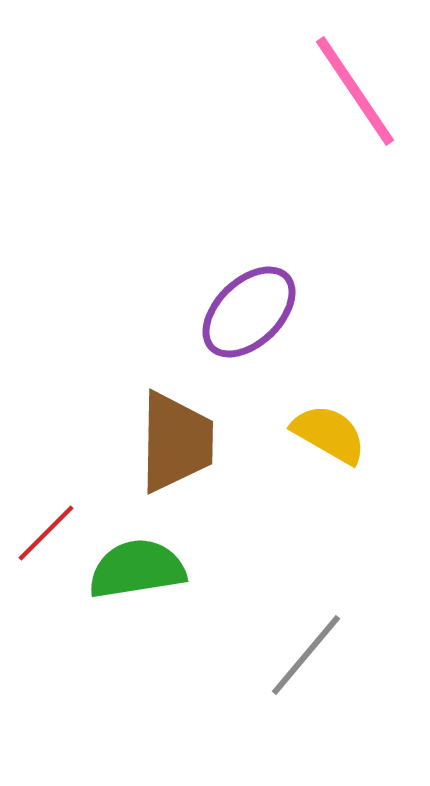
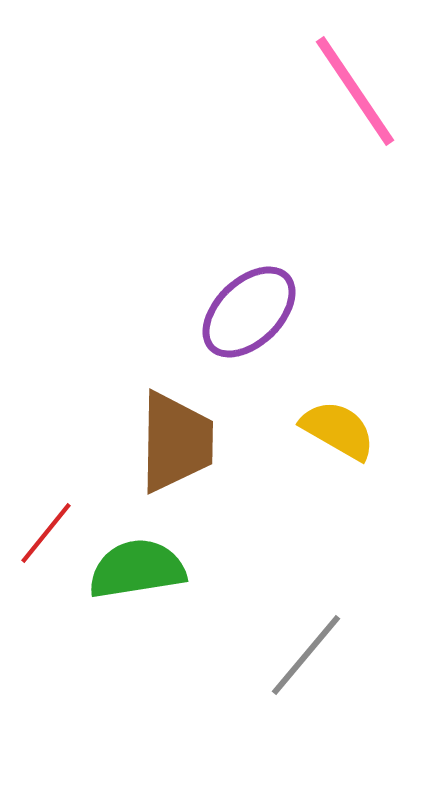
yellow semicircle: moved 9 px right, 4 px up
red line: rotated 6 degrees counterclockwise
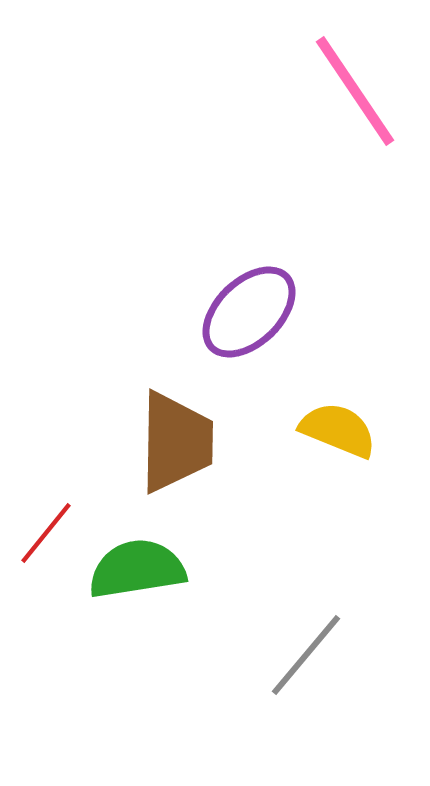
yellow semicircle: rotated 8 degrees counterclockwise
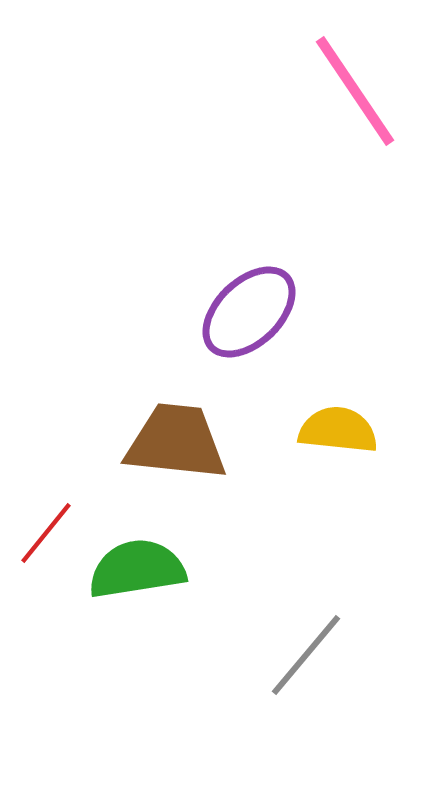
yellow semicircle: rotated 16 degrees counterclockwise
brown trapezoid: rotated 85 degrees counterclockwise
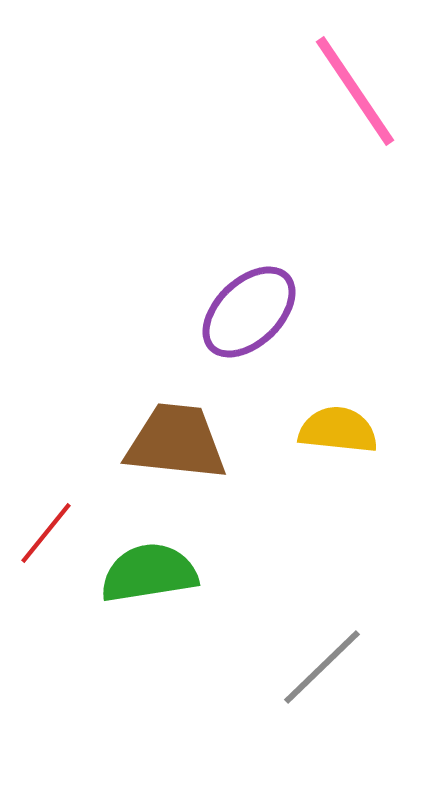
green semicircle: moved 12 px right, 4 px down
gray line: moved 16 px right, 12 px down; rotated 6 degrees clockwise
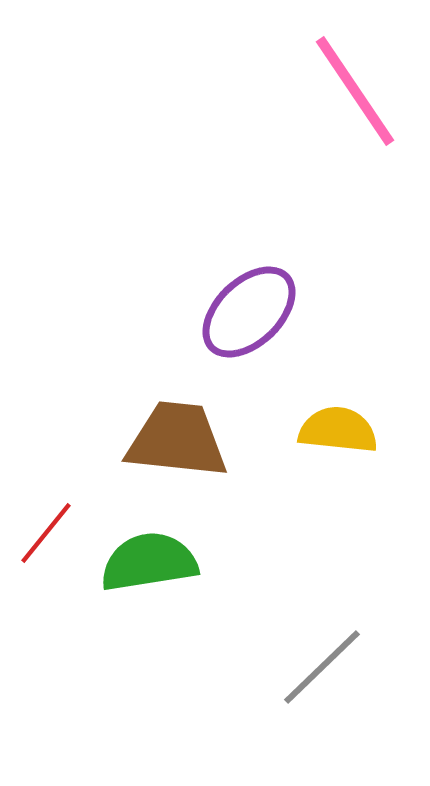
brown trapezoid: moved 1 px right, 2 px up
green semicircle: moved 11 px up
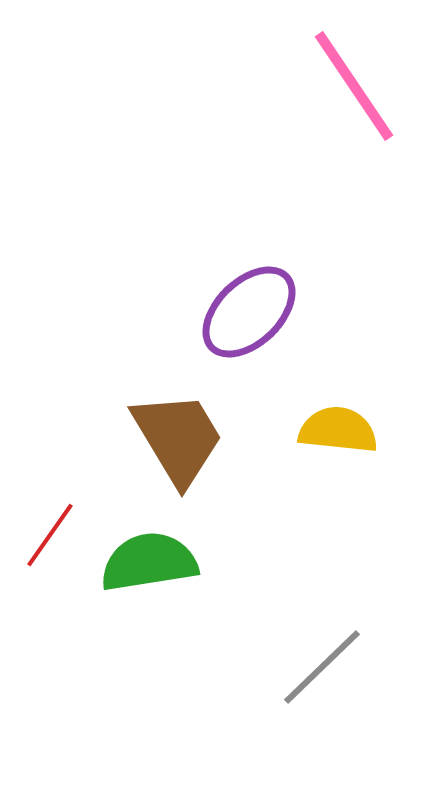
pink line: moved 1 px left, 5 px up
brown trapezoid: moved 1 px right, 2 px up; rotated 53 degrees clockwise
red line: moved 4 px right, 2 px down; rotated 4 degrees counterclockwise
